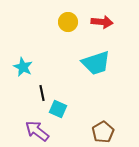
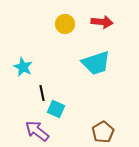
yellow circle: moved 3 px left, 2 px down
cyan square: moved 2 px left
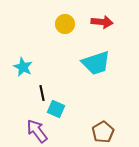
purple arrow: rotated 15 degrees clockwise
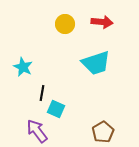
black line: rotated 21 degrees clockwise
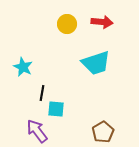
yellow circle: moved 2 px right
cyan square: rotated 18 degrees counterclockwise
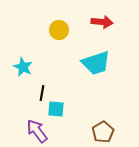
yellow circle: moved 8 px left, 6 px down
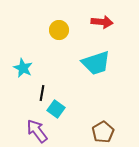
cyan star: moved 1 px down
cyan square: rotated 30 degrees clockwise
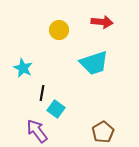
cyan trapezoid: moved 2 px left
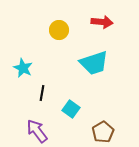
cyan square: moved 15 px right
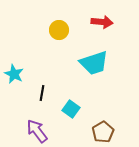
cyan star: moved 9 px left, 6 px down
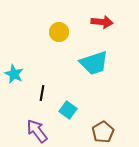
yellow circle: moved 2 px down
cyan square: moved 3 px left, 1 px down
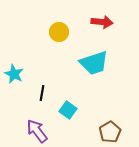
brown pentagon: moved 7 px right
